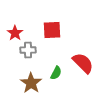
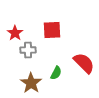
red semicircle: moved 1 px right
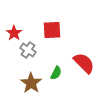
red star: moved 1 px left
gray cross: rotated 35 degrees clockwise
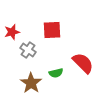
red star: moved 2 px left, 1 px up; rotated 21 degrees clockwise
red semicircle: moved 1 px left
green semicircle: rotated 48 degrees clockwise
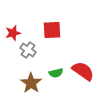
red star: moved 1 px right, 1 px down
red semicircle: moved 8 px down; rotated 10 degrees counterclockwise
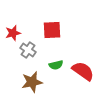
green semicircle: moved 8 px up
brown star: moved 1 px right, 1 px up; rotated 25 degrees clockwise
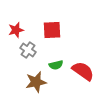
red star: moved 3 px right, 3 px up
brown star: moved 4 px right
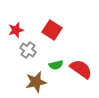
red square: rotated 36 degrees clockwise
red semicircle: moved 2 px left, 2 px up
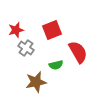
red square: rotated 36 degrees clockwise
gray cross: moved 2 px left, 2 px up
red semicircle: moved 3 px left, 17 px up; rotated 25 degrees clockwise
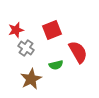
brown star: moved 5 px left, 3 px up; rotated 15 degrees counterclockwise
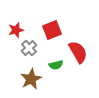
gray cross: moved 3 px right; rotated 14 degrees clockwise
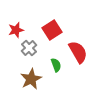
red square: rotated 12 degrees counterclockwise
green semicircle: rotated 96 degrees counterclockwise
